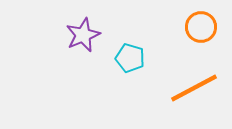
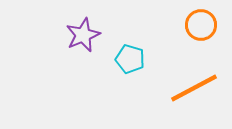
orange circle: moved 2 px up
cyan pentagon: moved 1 px down
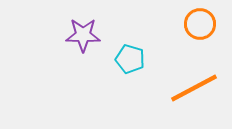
orange circle: moved 1 px left, 1 px up
purple star: rotated 24 degrees clockwise
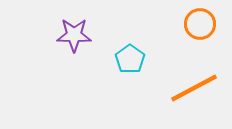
purple star: moved 9 px left
cyan pentagon: rotated 20 degrees clockwise
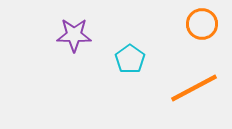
orange circle: moved 2 px right
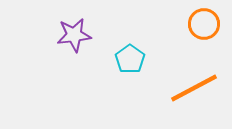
orange circle: moved 2 px right
purple star: rotated 8 degrees counterclockwise
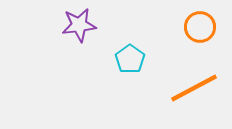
orange circle: moved 4 px left, 3 px down
purple star: moved 5 px right, 10 px up
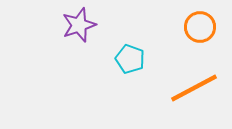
purple star: rotated 12 degrees counterclockwise
cyan pentagon: rotated 16 degrees counterclockwise
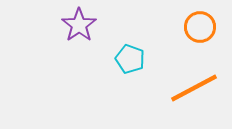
purple star: rotated 16 degrees counterclockwise
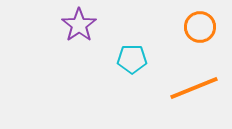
cyan pentagon: moved 2 px right; rotated 20 degrees counterclockwise
orange line: rotated 6 degrees clockwise
